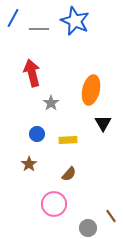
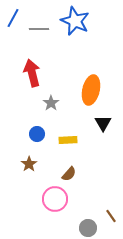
pink circle: moved 1 px right, 5 px up
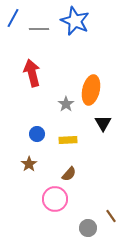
gray star: moved 15 px right, 1 px down
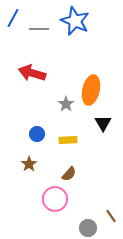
red arrow: rotated 60 degrees counterclockwise
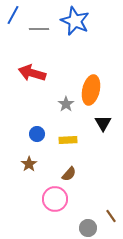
blue line: moved 3 px up
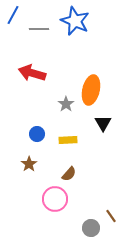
gray circle: moved 3 px right
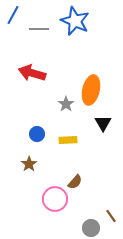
brown semicircle: moved 6 px right, 8 px down
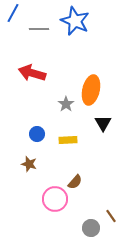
blue line: moved 2 px up
brown star: rotated 21 degrees counterclockwise
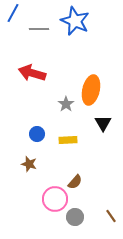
gray circle: moved 16 px left, 11 px up
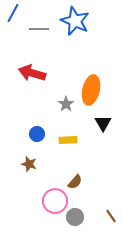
pink circle: moved 2 px down
